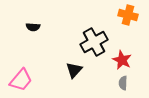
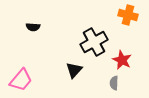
gray semicircle: moved 9 px left
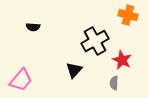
black cross: moved 1 px right, 1 px up
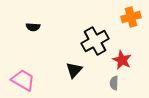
orange cross: moved 3 px right, 2 px down; rotated 30 degrees counterclockwise
pink trapezoid: moved 2 px right; rotated 100 degrees counterclockwise
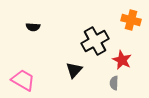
orange cross: moved 3 px down; rotated 30 degrees clockwise
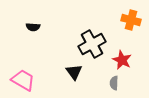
black cross: moved 3 px left, 3 px down
black triangle: moved 2 px down; rotated 18 degrees counterclockwise
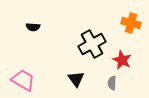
orange cross: moved 3 px down
black triangle: moved 2 px right, 7 px down
gray semicircle: moved 2 px left
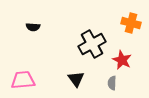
pink trapezoid: rotated 35 degrees counterclockwise
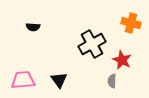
black triangle: moved 17 px left, 1 px down
gray semicircle: moved 2 px up
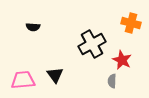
black triangle: moved 4 px left, 5 px up
